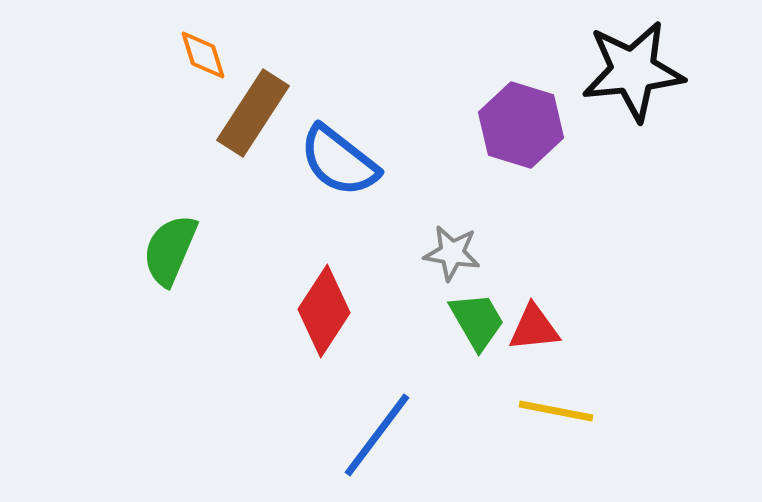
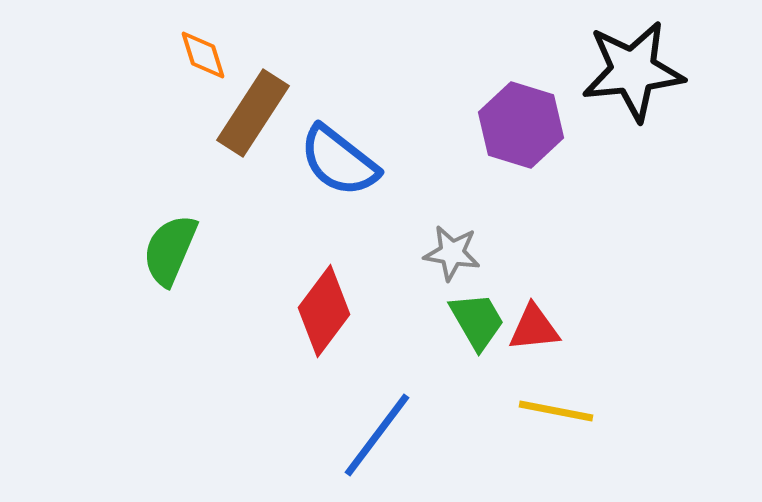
red diamond: rotated 4 degrees clockwise
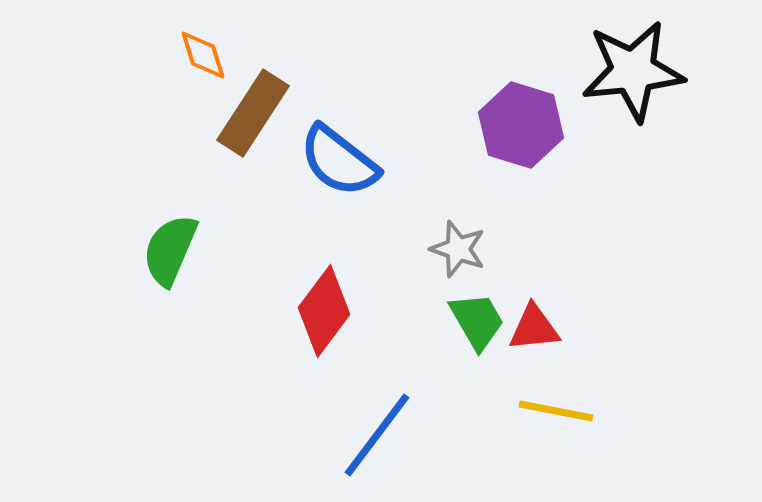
gray star: moved 6 px right, 4 px up; rotated 10 degrees clockwise
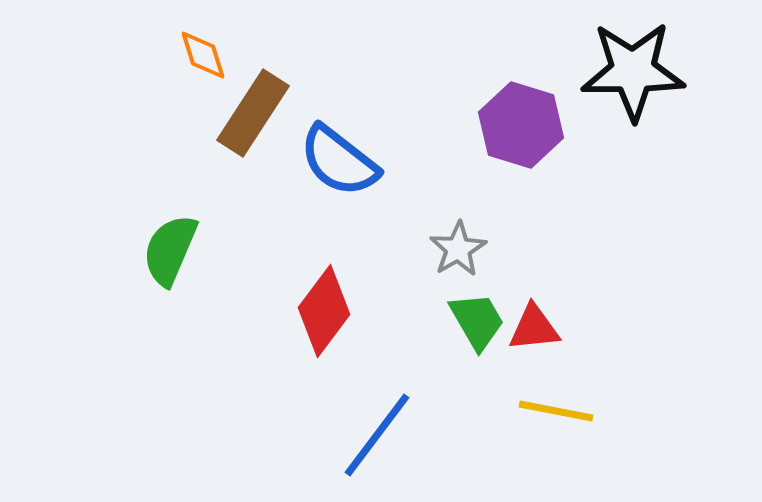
black star: rotated 6 degrees clockwise
gray star: rotated 22 degrees clockwise
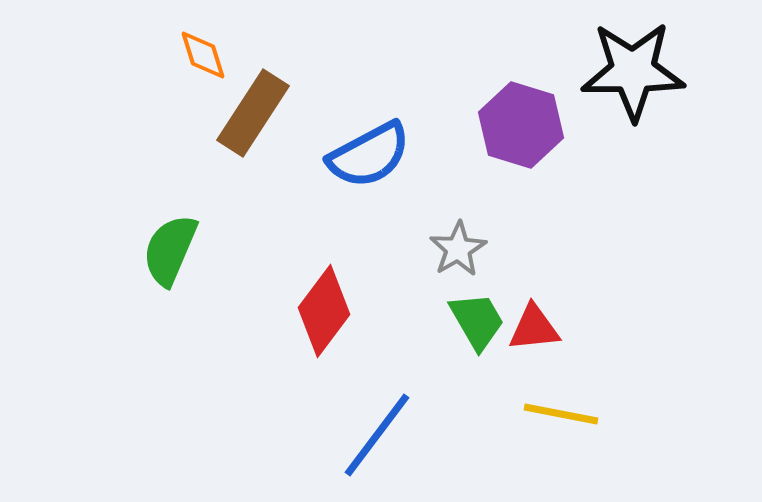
blue semicircle: moved 30 px right, 6 px up; rotated 66 degrees counterclockwise
yellow line: moved 5 px right, 3 px down
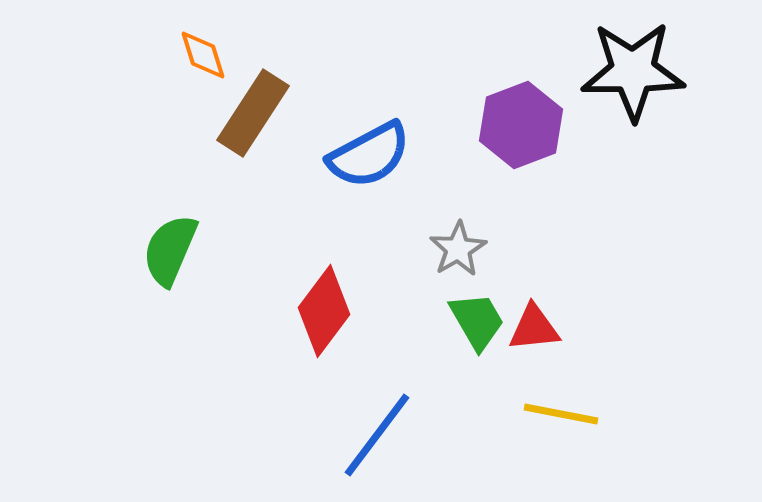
purple hexagon: rotated 22 degrees clockwise
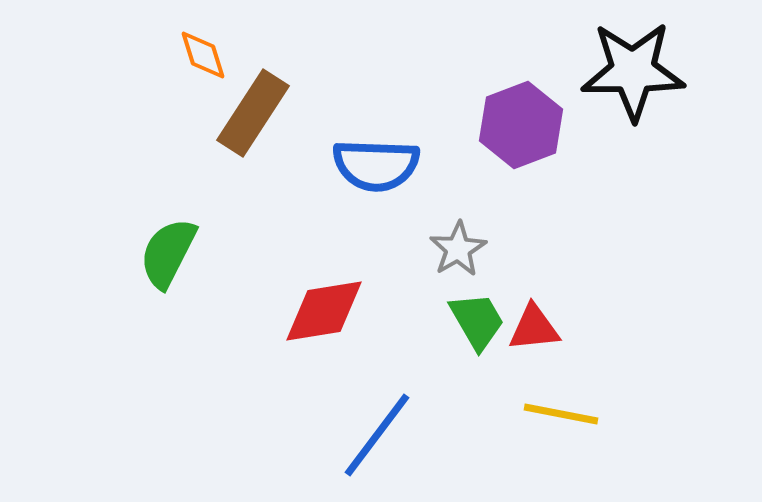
blue semicircle: moved 7 px right, 10 px down; rotated 30 degrees clockwise
green semicircle: moved 2 px left, 3 px down; rotated 4 degrees clockwise
red diamond: rotated 44 degrees clockwise
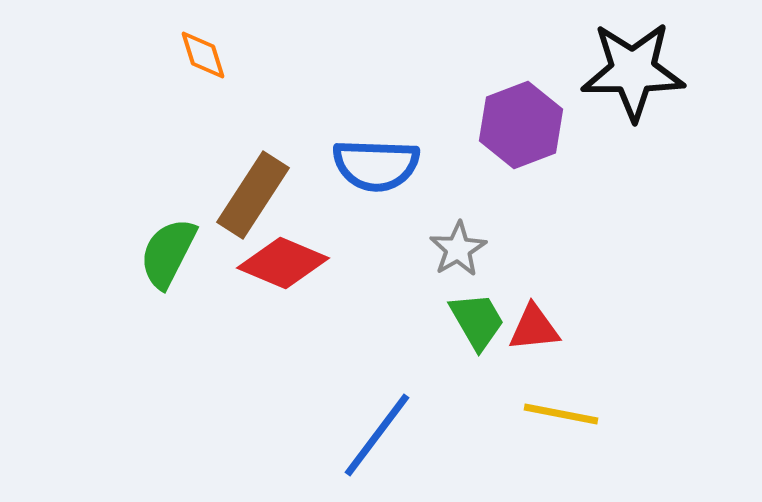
brown rectangle: moved 82 px down
red diamond: moved 41 px left, 48 px up; rotated 32 degrees clockwise
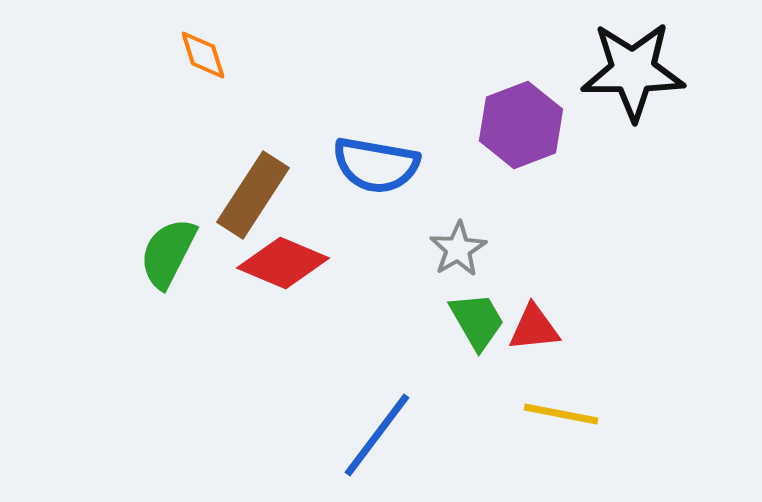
blue semicircle: rotated 8 degrees clockwise
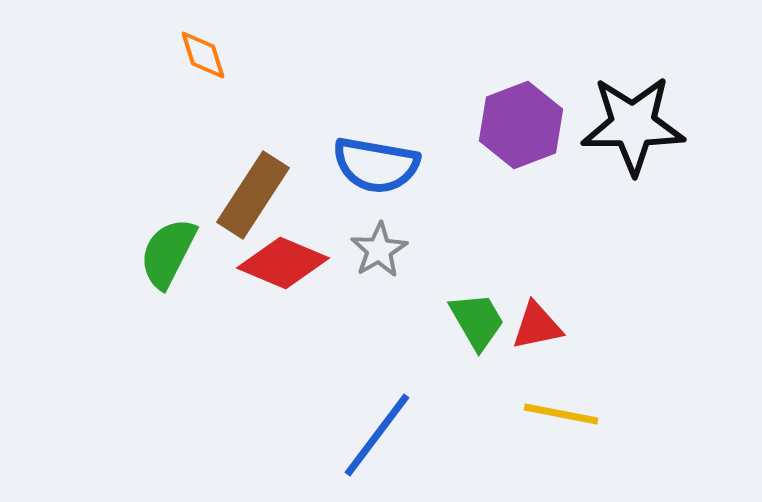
black star: moved 54 px down
gray star: moved 79 px left, 1 px down
red triangle: moved 3 px right, 2 px up; rotated 6 degrees counterclockwise
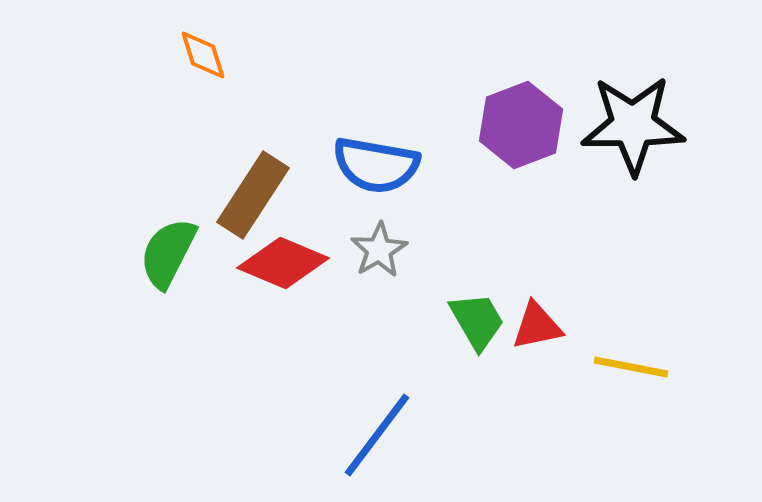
yellow line: moved 70 px right, 47 px up
